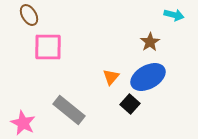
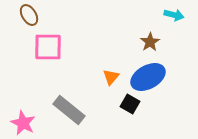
black square: rotated 12 degrees counterclockwise
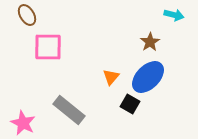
brown ellipse: moved 2 px left
blue ellipse: rotated 16 degrees counterclockwise
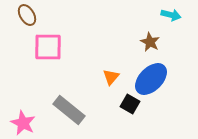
cyan arrow: moved 3 px left
brown star: rotated 12 degrees counterclockwise
blue ellipse: moved 3 px right, 2 px down
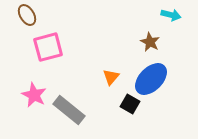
pink square: rotated 16 degrees counterclockwise
pink star: moved 11 px right, 28 px up
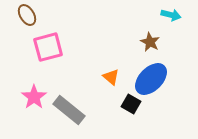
orange triangle: rotated 30 degrees counterclockwise
pink star: moved 2 px down; rotated 10 degrees clockwise
black square: moved 1 px right
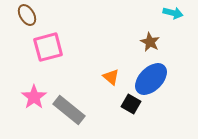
cyan arrow: moved 2 px right, 2 px up
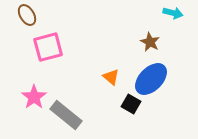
gray rectangle: moved 3 px left, 5 px down
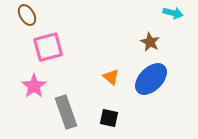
pink star: moved 11 px up
black square: moved 22 px left, 14 px down; rotated 18 degrees counterclockwise
gray rectangle: moved 3 px up; rotated 32 degrees clockwise
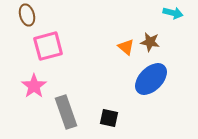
brown ellipse: rotated 15 degrees clockwise
brown star: rotated 18 degrees counterclockwise
pink square: moved 1 px up
orange triangle: moved 15 px right, 30 px up
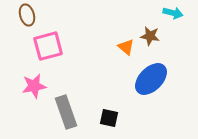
brown star: moved 6 px up
pink star: rotated 25 degrees clockwise
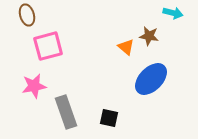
brown star: moved 1 px left
